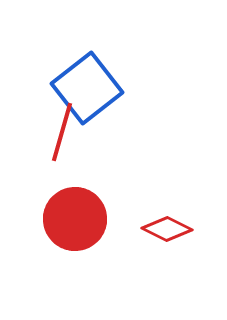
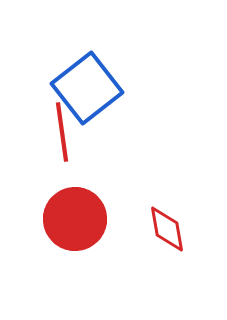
red line: rotated 24 degrees counterclockwise
red diamond: rotated 54 degrees clockwise
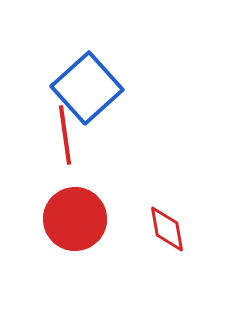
blue square: rotated 4 degrees counterclockwise
red line: moved 3 px right, 3 px down
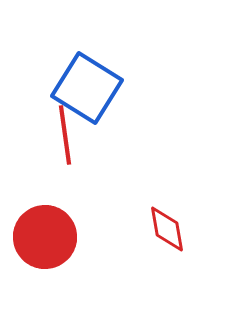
blue square: rotated 16 degrees counterclockwise
red circle: moved 30 px left, 18 px down
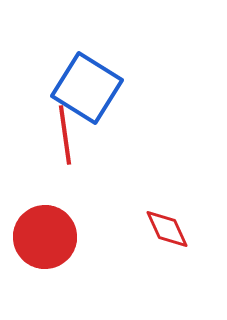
red diamond: rotated 15 degrees counterclockwise
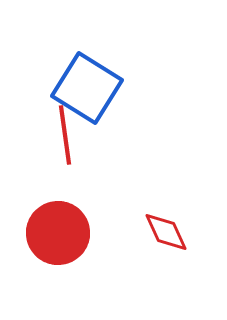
red diamond: moved 1 px left, 3 px down
red circle: moved 13 px right, 4 px up
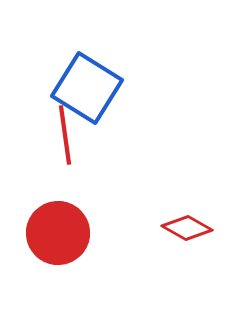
red diamond: moved 21 px right, 4 px up; rotated 36 degrees counterclockwise
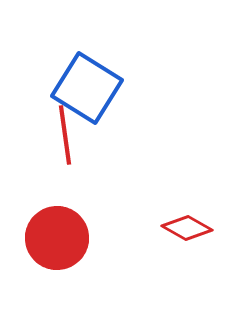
red circle: moved 1 px left, 5 px down
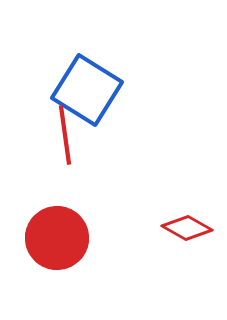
blue square: moved 2 px down
